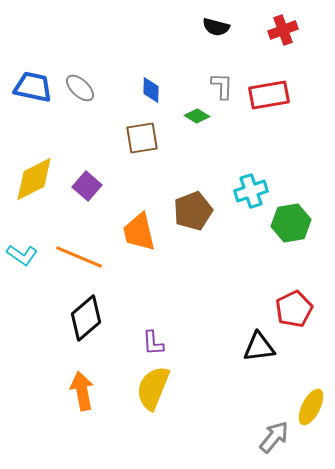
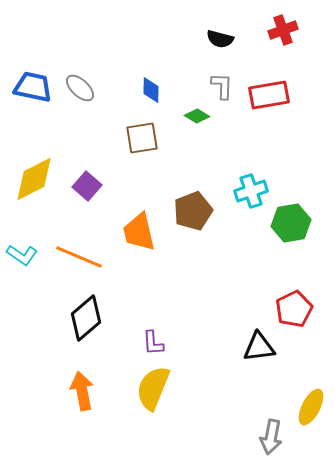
black semicircle: moved 4 px right, 12 px down
gray arrow: moved 3 px left; rotated 152 degrees clockwise
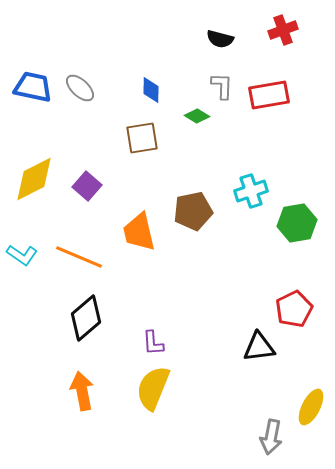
brown pentagon: rotated 9 degrees clockwise
green hexagon: moved 6 px right
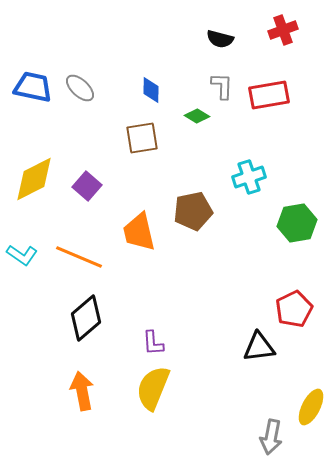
cyan cross: moved 2 px left, 14 px up
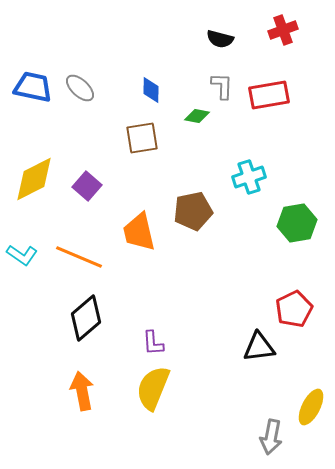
green diamond: rotated 20 degrees counterclockwise
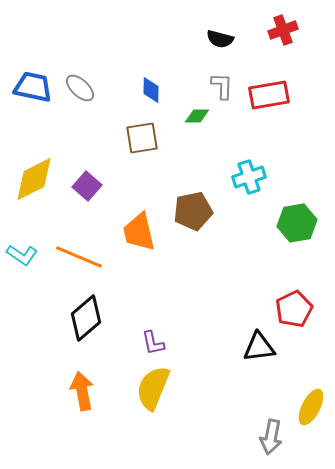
green diamond: rotated 10 degrees counterclockwise
purple L-shape: rotated 8 degrees counterclockwise
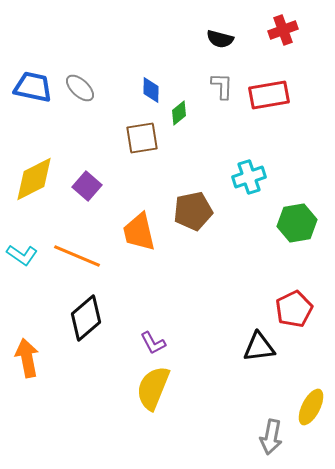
green diamond: moved 18 px left, 3 px up; rotated 40 degrees counterclockwise
orange line: moved 2 px left, 1 px up
purple L-shape: rotated 16 degrees counterclockwise
orange arrow: moved 55 px left, 33 px up
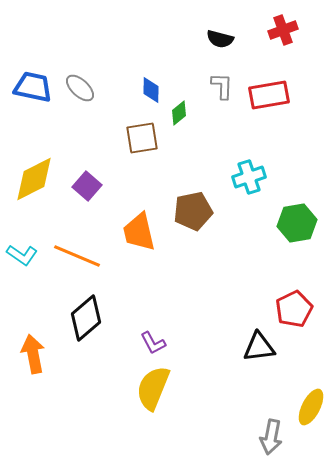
orange arrow: moved 6 px right, 4 px up
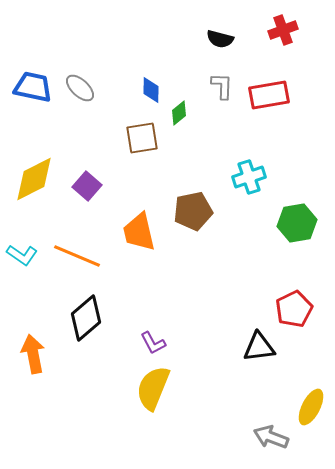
gray arrow: rotated 100 degrees clockwise
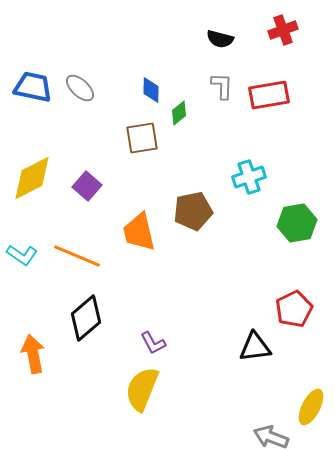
yellow diamond: moved 2 px left, 1 px up
black triangle: moved 4 px left
yellow semicircle: moved 11 px left, 1 px down
